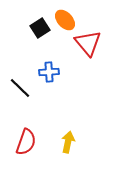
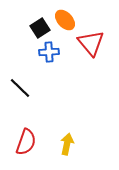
red triangle: moved 3 px right
blue cross: moved 20 px up
yellow arrow: moved 1 px left, 2 px down
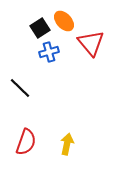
orange ellipse: moved 1 px left, 1 px down
blue cross: rotated 12 degrees counterclockwise
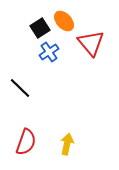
blue cross: rotated 18 degrees counterclockwise
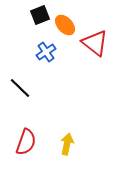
orange ellipse: moved 1 px right, 4 px down
black square: moved 13 px up; rotated 12 degrees clockwise
red triangle: moved 4 px right; rotated 12 degrees counterclockwise
blue cross: moved 3 px left
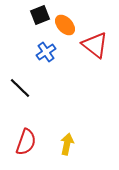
red triangle: moved 2 px down
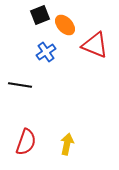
red triangle: rotated 16 degrees counterclockwise
black line: moved 3 px up; rotated 35 degrees counterclockwise
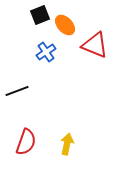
black line: moved 3 px left, 6 px down; rotated 30 degrees counterclockwise
